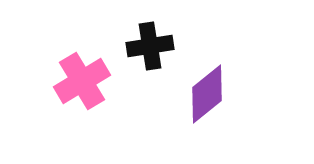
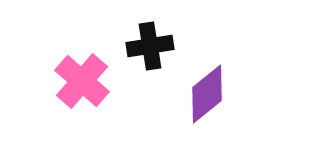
pink cross: rotated 18 degrees counterclockwise
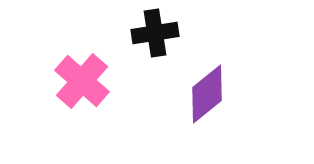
black cross: moved 5 px right, 13 px up
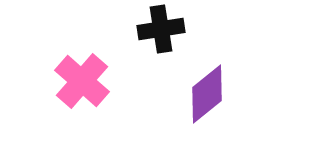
black cross: moved 6 px right, 4 px up
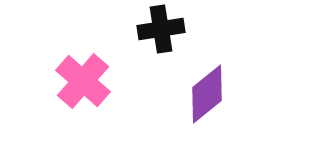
pink cross: moved 1 px right
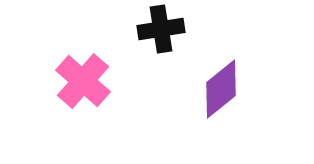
purple diamond: moved 14 px right, 5 px up
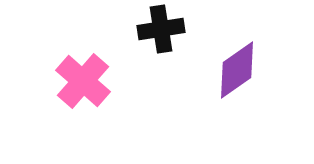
purple diamond: moved 16 px right, 19 px up; rotated 4 degrees clockwise
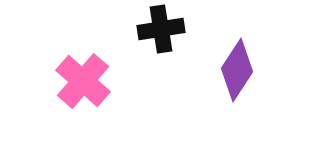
purple diamond: rotated 22 degrees counterclockwise
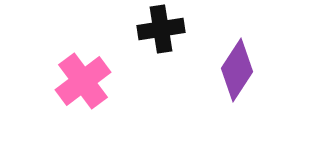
pink cross: rotated 12 degrees clockwise
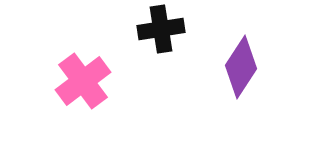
purple diamond: moved 4 px right, 3 px up
